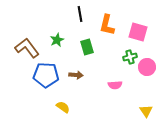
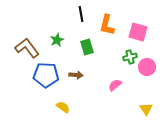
black line: moved 1 px right
pink semicircle: rotated 144 degrees clockwise
yellow triangle: moved 2 px up
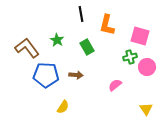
pink square: moved 2 px right, 4 px down
green star: rotated 16 degrees counterclockwise
green rectangle: rotated 14 degrees counterclockwise
yellow semicircle: rotated 88 degrees clockwise
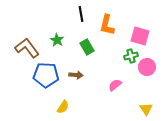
green cross: moved 1 px right, 1 px up
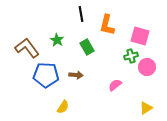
yellow triangle: moved 1 px up; rotated 32 degrees clockwise
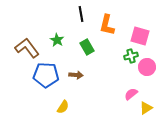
pink semicircle: moved 16 px right, 9 px down
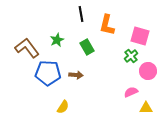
green star: rotated 16 degrees clockwise
green cross: rotated 24 degrees counterclockwise
pink circle: moved 1 px right, 4 px down
blue pentagon: moved 2 px right, 2 px up
pink semicircle: moved 2 px up; rotated 16 degrees clockwise
yellow triangle: rotated 32 degrees clockwise
